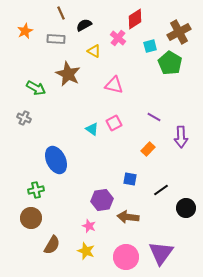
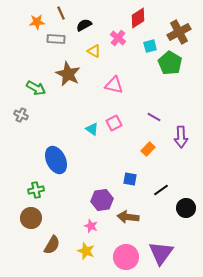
red diamond: moved 3 px right, 1 px up
orange star: moved 12 px right, 9 px up; rotated 21 degrees clockwise
gray cross: moved 3 px left, 3 px up
pink star: moved 2 px right
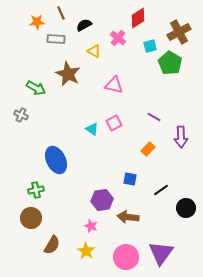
yellow star: rotated 12 degrees clockwise
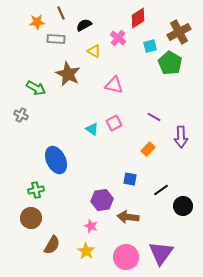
black circle: moved 3 px left, 2 px up
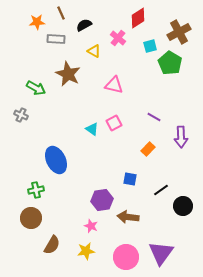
yellow star: rotated 30 degrees clockwise
